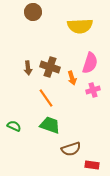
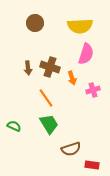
brown circle: moved 2 px right, 11 px down
pink semicircle: moved 4 px left, 9 px up
green trapezoid: moved 1 px left, 1 px up; rotated 40 degrees clockwise
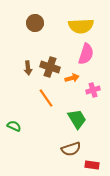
yellow semicircle: moved 1 px right
orange arrow: rotated 88 degrees counterclockwise
green trapezoid: moved 28 px right, 5 px up
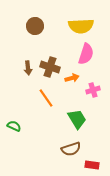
brown circle: moved 3 px down
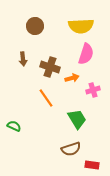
brown arrow: moved 5 px left, 9 px up
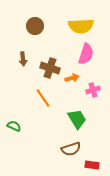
brown cross: moved 1 px down
orange line: moved 3 px left
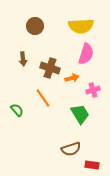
green trapezoid: moved 3 px right, 5 px up
green semicircle: moved 3 px right, 16 px up; rotated 24 degrees clockwise
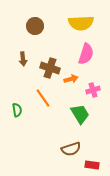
yellow semicircle: moved 3 px up
orange arrow: moved 1 px left, 1 px down
green semicircle: rotated 32 degrees clockwise
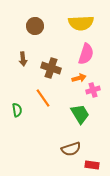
brown cross: moved 1 px right
orange arrow: moved 8 px right, 1 px up
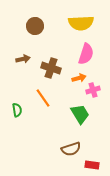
brown arrow: rotated 96 degrees counterclockwise
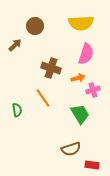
brown arrow: moved 8 px left, 14 px up; rotated 32 degrees counterclockwise
orange arrow: moved 1 px left
